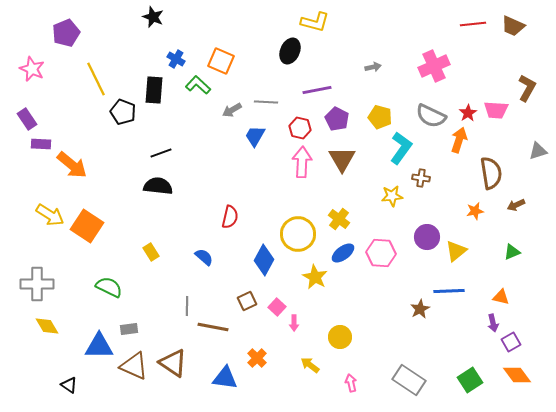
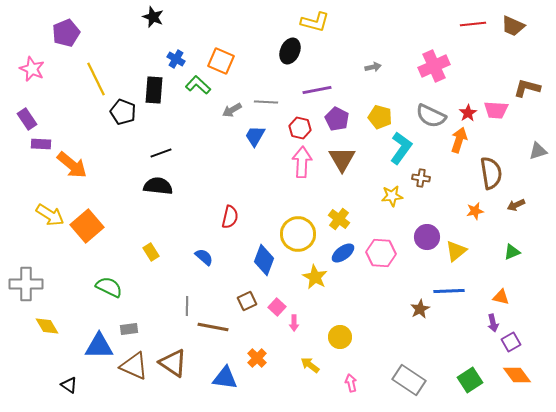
brown L-shape at (527, 88): rotated 104 degrees counterclockwise
orange square at (87, 226): rotated 16 degrees clockwise
blue diamond at (264, 260): rotated 8 degrees counterclockwise
gray cross at (37, 284): moved 11 px left
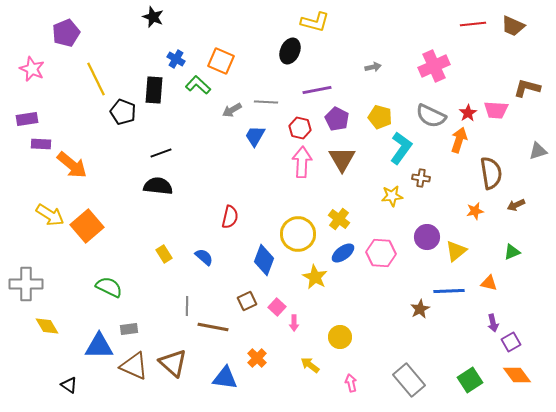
purple rectangle at (27, 119): rotated 65 degrees counterclockwise
yellow rectangle at (151, 252): moved 13 px right, 2 px down
orange triangle at (501, 297): moved 12 px left, 14 px up
brown triangle at (173, 363): rotated 8 degrees clockwise
gray rectangle at (409, 380): rotated 16 degrees clockwise
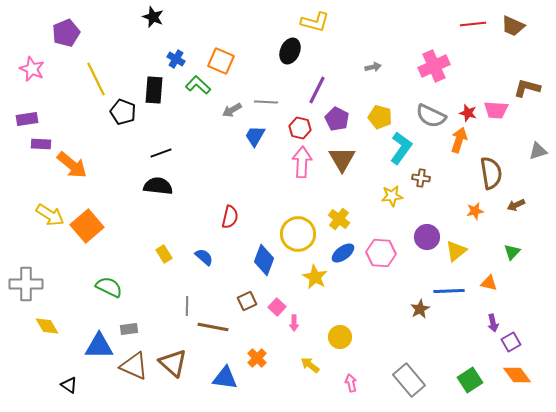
purple line at (317, 90): rotated 52 degrees counterclockwise
red star at (468, 113): rotated 24 degrees counterclockwise
green triangle at (512, 252): rotated 24 degrees counterclockwise
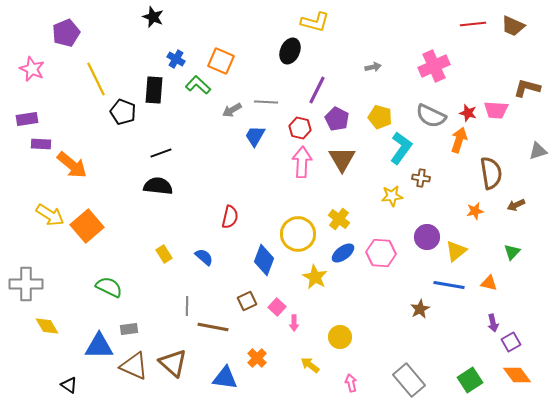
blue line at (449, 291): moved 6 px up; rotated 12 degrees clockwise
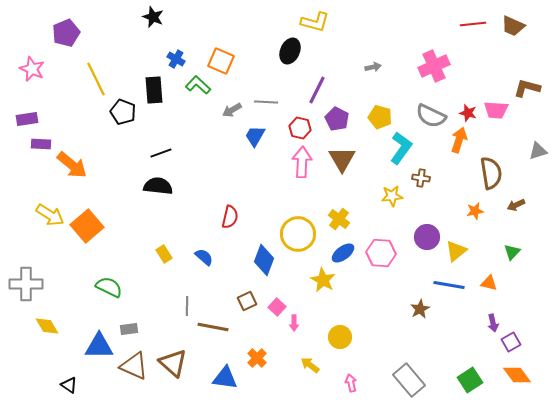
black rectangle at (154, 90): rotated 8 degrees counterclockwise
yellow star at (315, 277): moved 8 px right, 3 px down
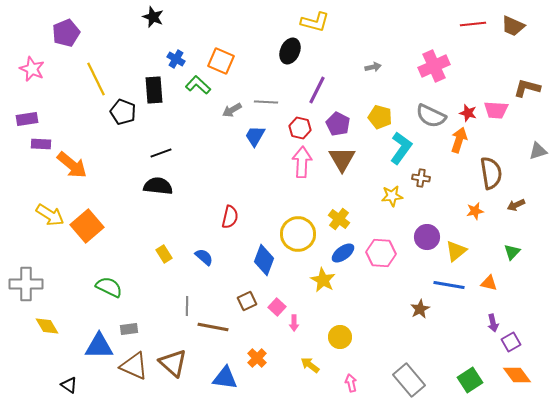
purple pentagon at (337, 119): moved 1 px right, 5 px down
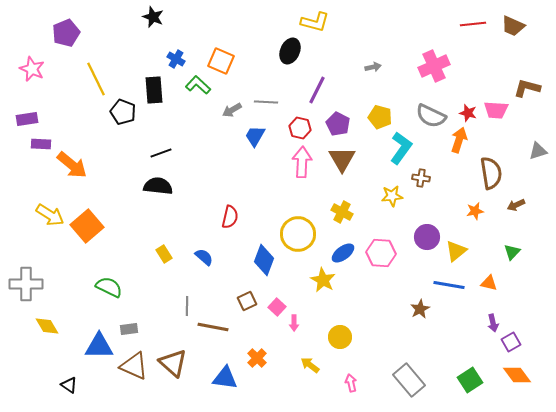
yellow cross at (339, 219): moved 3 px right, 7 px up; rotated 10 degrees counterclockwise
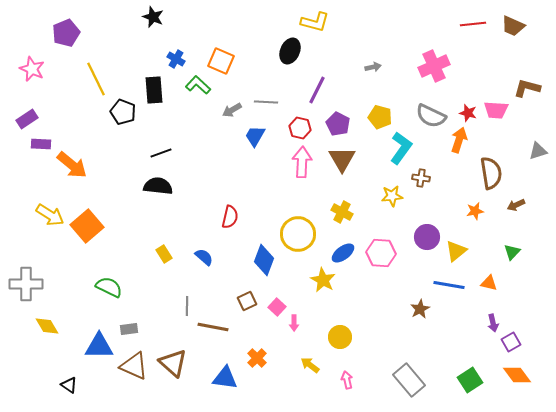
purple rectangle at (27, 119): rotated 25 degrees counterclockwise
pink arrow at (351, 383): moved 4 px left, 3 px up
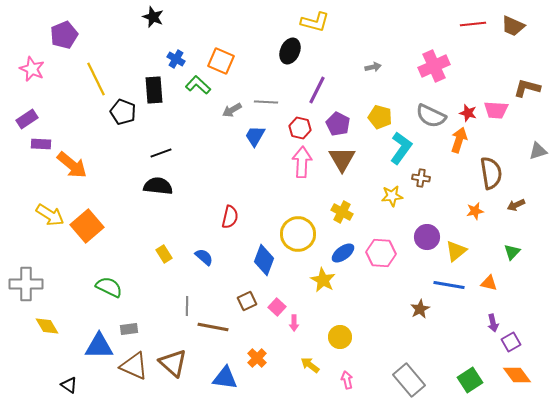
purple pentagon at (66, 33): moved 2 px left, 2 px down
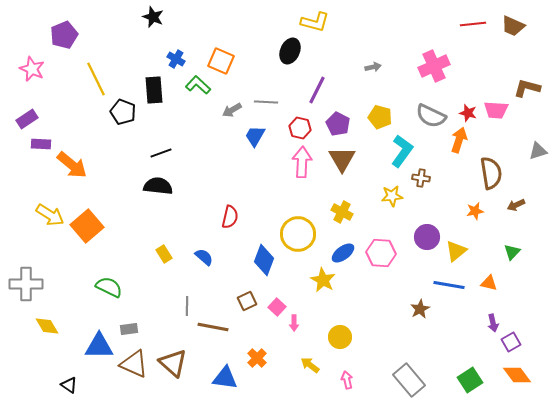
cyan L-shape at (401, 148): moved 1 px right, 3 px down
brown triangle at (134, 366): moved 2 px up
